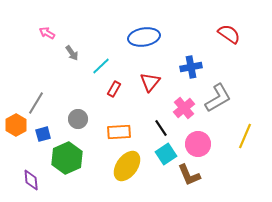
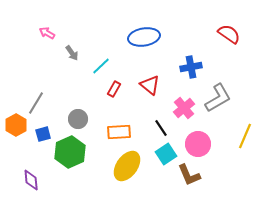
red triangle: moved 3 px down; rotated 30 degrees counterclockwise
green hexagon: moved 3 px right, 6 px up
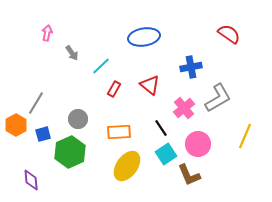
pink arrow: rotated 70 degrees clockwise
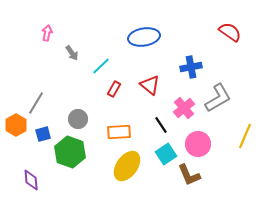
red semicircle: moved 1 px right, 2 px up
black line: moved 3 px up
green hexagon: rotated 16 degrees counterclockwise
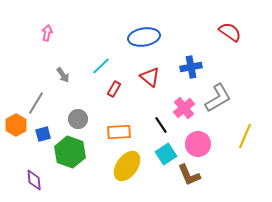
gray arrow: moved 9 px left, 22 px down
red triangle: moved 8 px up
purple diamond: moved 3 px right
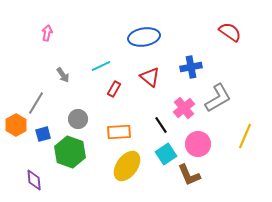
cyan line: rotated 18 degrees clockwise
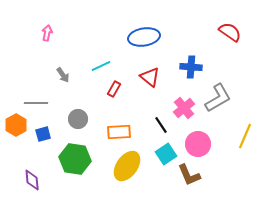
blue cross: rotated 15 degrees clockwise
gray line: rotated 60 degrees clockwise
green hexagon: moved 5 px right, 7 px down; rotated 12 degrees counterclockwise
purple diamond: moved 2 px left
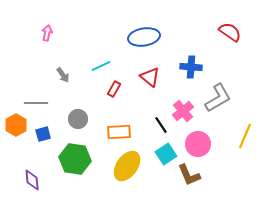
pink cross: moved 1 px left, 3 px down
